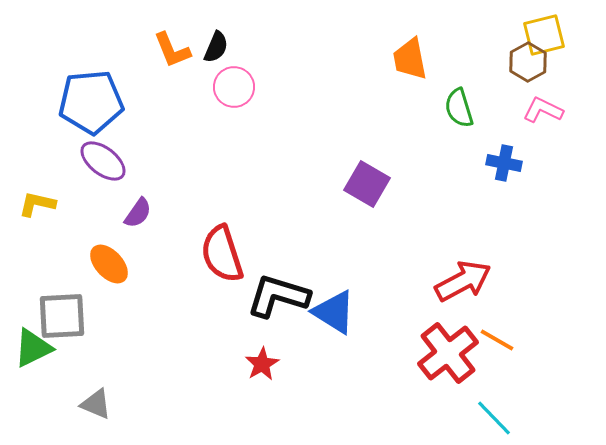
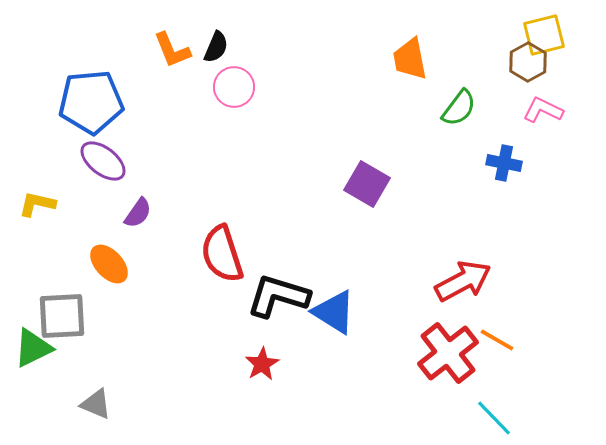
green semicircle: rotated 126 degrees counterclockwise
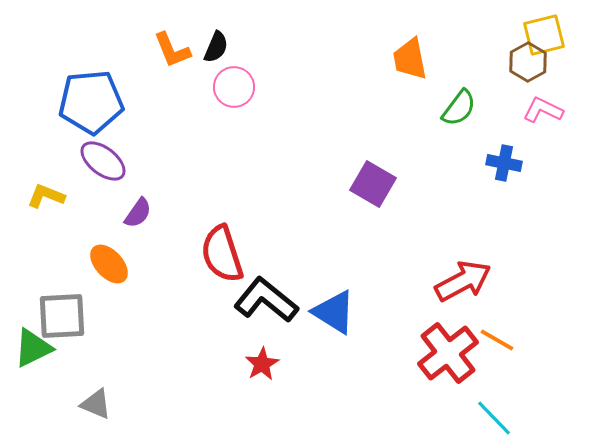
purple square: moved 6 px right
yellow L-shape: moved 9 px right, 8 px up; rotated 9 degrees clockwise
black L-shape: moved 12 px left, 4 px down; rotated 22 degrees clockwise
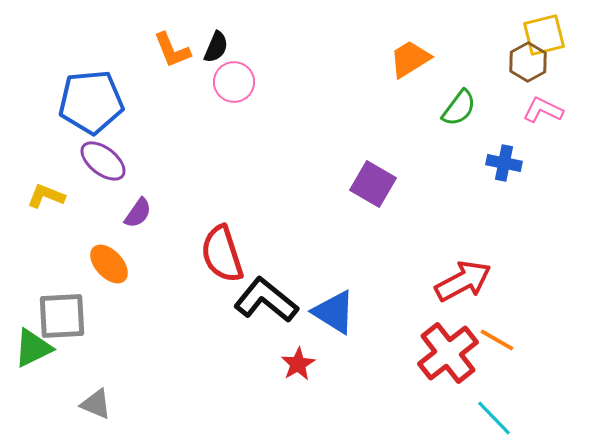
orange trapezoid: rotated 69 degrees clockwise
pink circle: moved 5 px up
red star: moved 36 px right
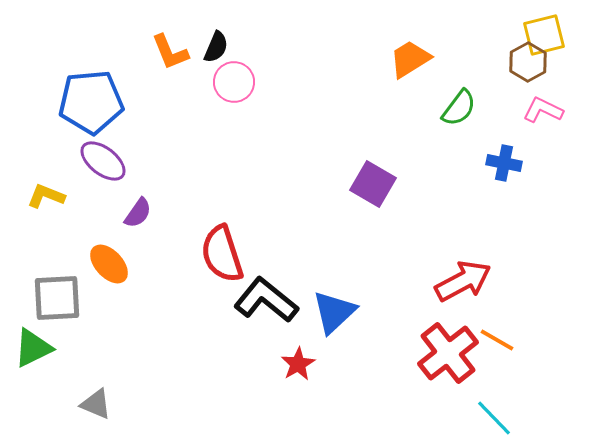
orange L-shape: moved 2 px left, 2 px down
blue triangle: rotated 45 degrees clockwise
gray square: moved 5 px left, 18 px up
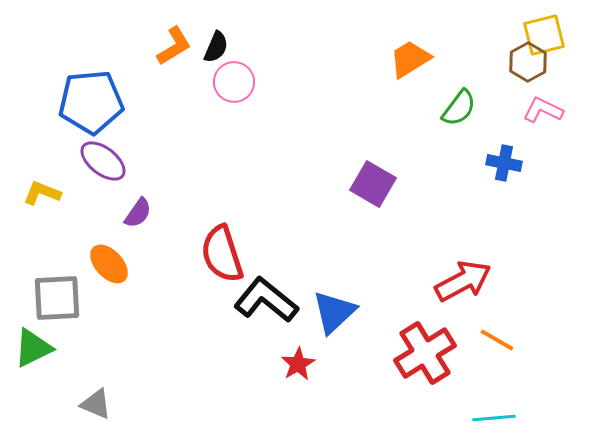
orange L-shape: moved 4 px right, 6 px up; rotated 99 degrees counterclockwise
yellow L-shape: moved 4 px left, 3 px up
red cross: moved 23 px left; rotated 6 degrees clockwise
cyan line: rotated 51 degrees counterclockwise
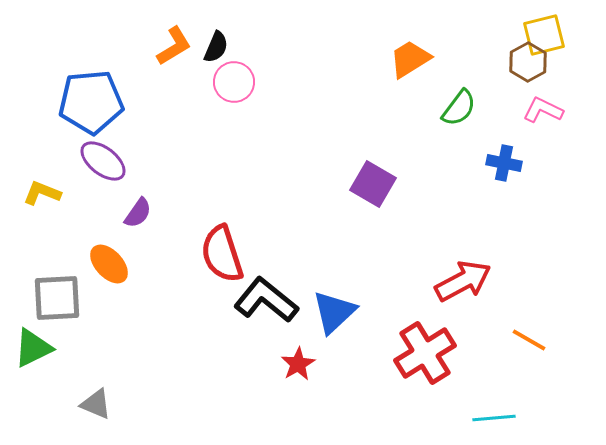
orange line: moved 32 px right
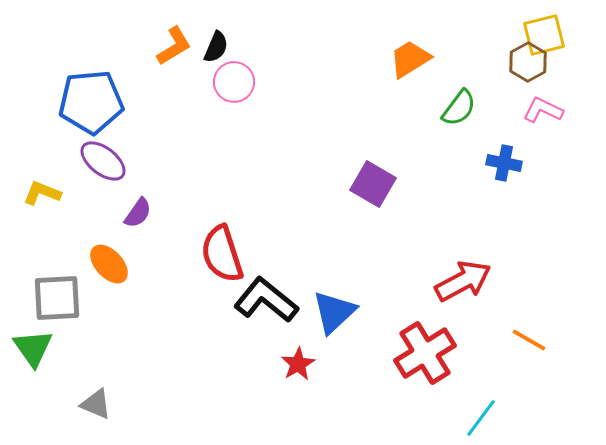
green triangle: rotated 39 degrees counterclockwise
cyan line: moved 13 px left; rotated 48 degrees counterclockwise
